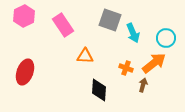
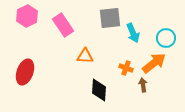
pink hexagon: moved 3 px right
gray square: moved 2 px up; rotated 25 degrees counterclockwise
brown arrow: rotated 24 degrees counterclockwise
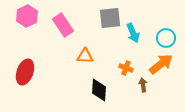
orange arrow: moved 7 px right, 1 px down
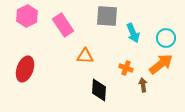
gray square: moved 3 px left, 2 px up; rotated 10 degrees clockwise
red ellipse: moved 3 px up
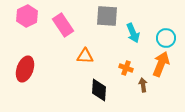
orange arrow: rotated 30 degrees counterclockwise
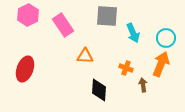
pink hexagon: moved 1 px right, 1 px up
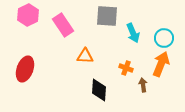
cyan circle: moved 2 px left
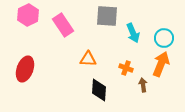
orange triangle: moved 3 px right, 3 px down
